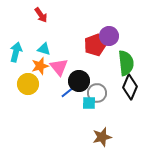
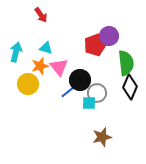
cyan triangle: moved 2 px right, 1 px up
black circle: moved 1 px right, 1 px up
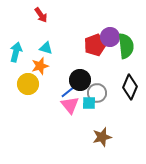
purple circle: moved 1 px right, 1 px down
green semicircle: moved 17 px up
pink triangle: moved 11 px right, 38 px down
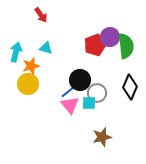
orange star: moved 9 px left
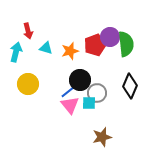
red arrow: moved 13 px left, 16 px down; rotated 21 degrees clockwise
green semicircle: moved 2 px up
orange star: moved 39 px right, 15 px up
black diamond: moved 1 px up
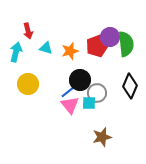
red pentagon: moved 2 px right, 1 px down
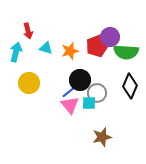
green semicircle: moved 8 px down; rotated 100 degrees clockwise
yellow circle: moved 1 px right, 1 px up
blue line: moved 1 px right
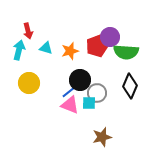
cyan arrow: moved 3 px right, 2 px up
pink triangle: rotated 30 degrees counterclockwise
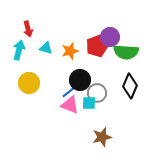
red arrow: moved 2 px up
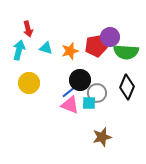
red pentagon: moved 1 px left; rotated 10 degrees clockwise
black diamond: moved 3 px left, 1 px down
